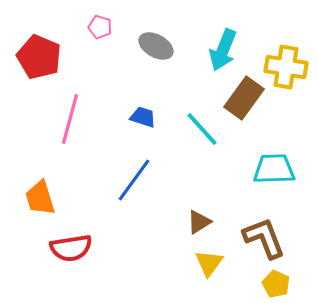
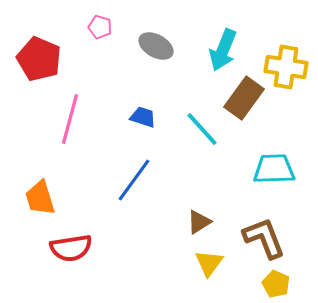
red pentagon: moved 2 px down
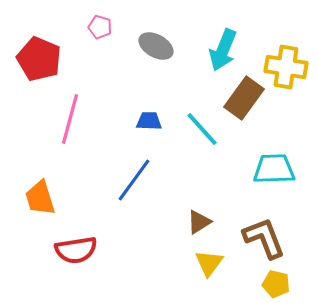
blue trapezoid: moved 6 px right, 4 px down; rotated 16 degrees counterclockwise
red semicircle: moved 5 px right, 2 px down
yellow pentagon: rotated 12 degrees counterclockwise
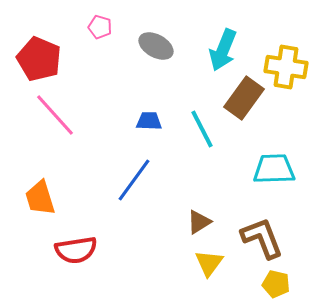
pink line: moved 15 px left, 4 px up; rotated 57 degrees counterclockwise
cyan line: rotated 15 degrees clockwise
brown L-shape: moved 2 px left
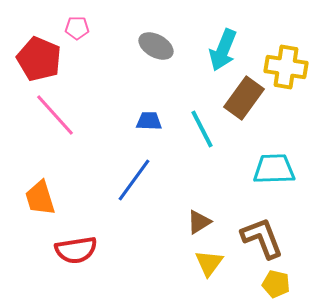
pink pentagon: moved 23 px left, 1 px down; rotated 15 degrees counterclockwise
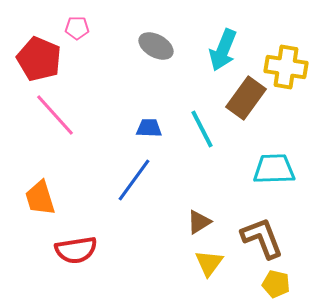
brown rectangle: moved 2 px right
blue trapezoid: moved 7 px down
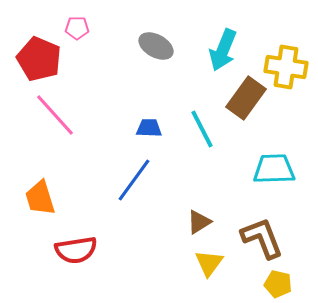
yellow pentagon: moved 2 px right
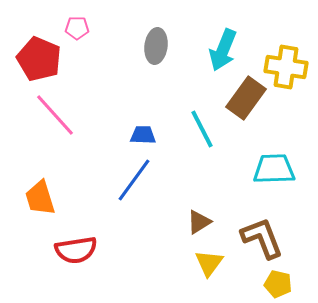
gray ellipse: rotated 68 degrees clockwise
blue trapezoid: moved 6 px left, 7 px down
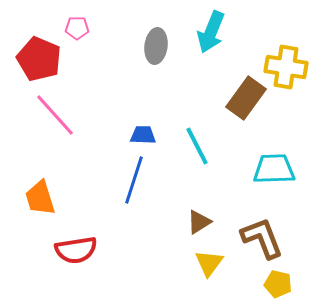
cyan arrow: moved 12 px left, 18 px up
cyan line: moved 5 px left, 17 px down
blue line: rotated 18 degrees counterclockwise
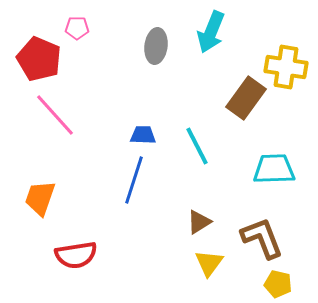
orange trapezoid: rotated 36 degrees clockwise
red semicircle: moved 5 px down
